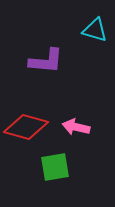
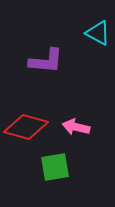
cyan triangle: moved 3 px right, 3 px down; rotated 12 degrees clockwise
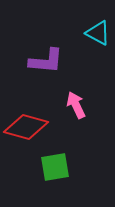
pink arrow: moved 22 px up; rotated 52 degrees clockwise
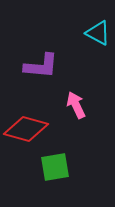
purple L-shape: moved 5 px left, 5 px down
red diamond: moved 2 px down
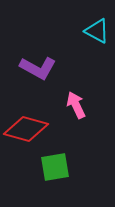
cyan triangle: moved 1 px left, 2 px up
purple L-shape: moved 3 px left, 2 px down; rotated 24 degrees clockwise
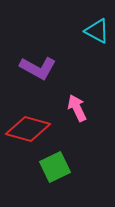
pink arrow: moved 1 px right, 3 px down
red diamond: moved 2 px right
green square: rotated 16 degrees counterclockwise
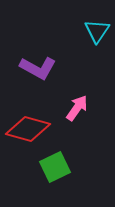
cyan triangle: rotated 36 degrees clockwise
pink arrow: rotated 60 degrees clockwise
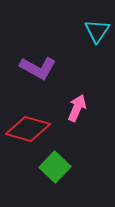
pink arrow: rotated 12 degrees counterclockwise
green square: rotated 20 degrees counterclockwise
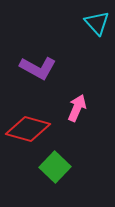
cyan triangle: moved 8 px up; rotated 16 degrees counterclockwise
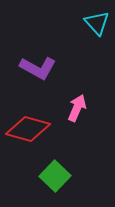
green square: moved 9 px down
